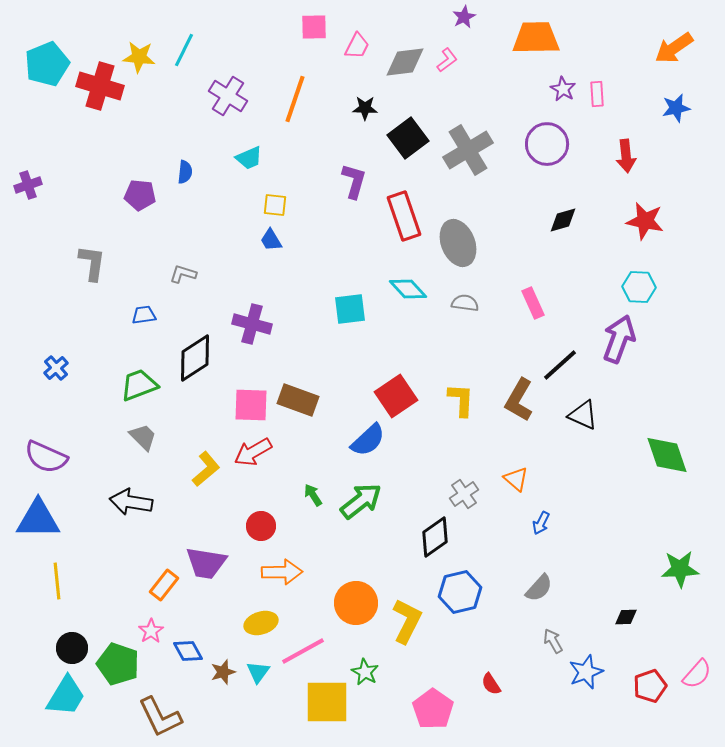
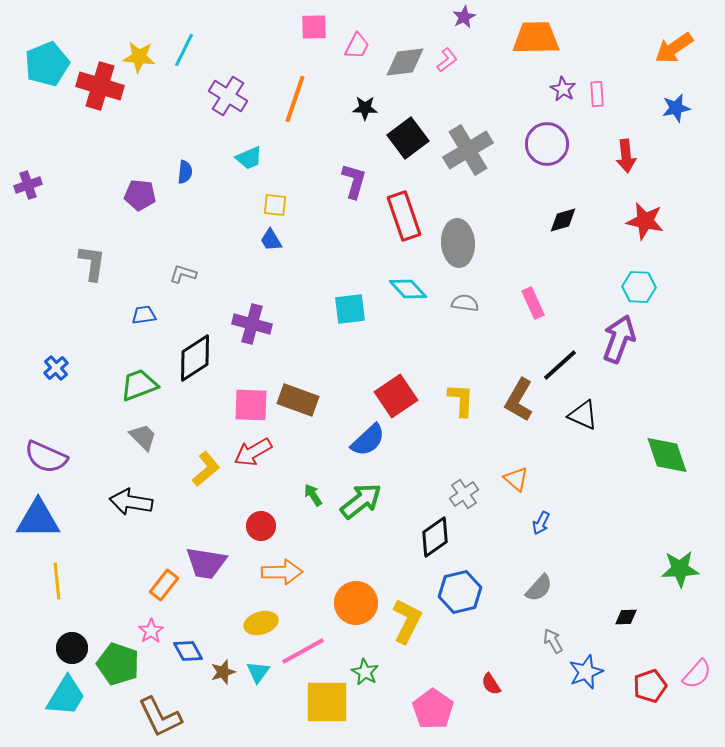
gray ellipse at (458, 243): rotated 18 degrees clockwise
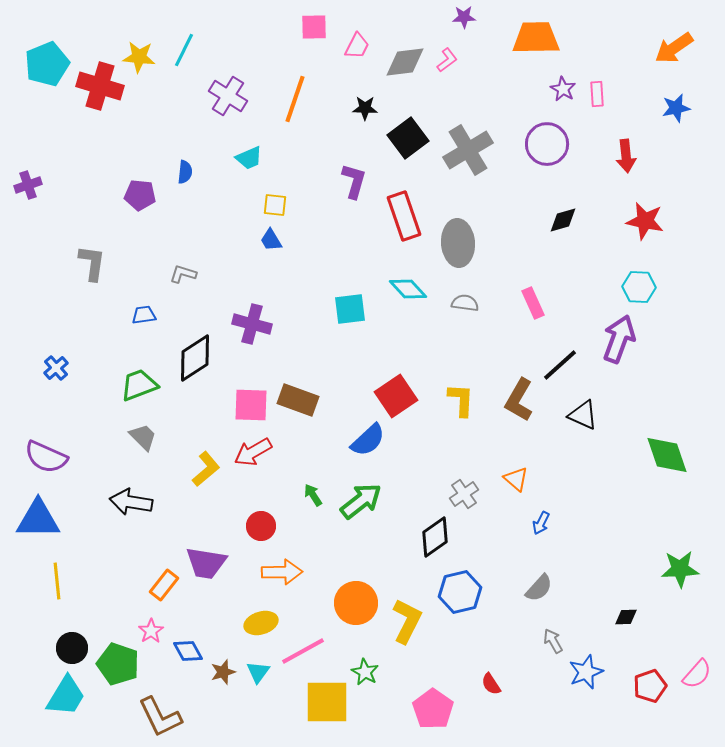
purple star at (464, 17): rotated 25 degrees clockwise
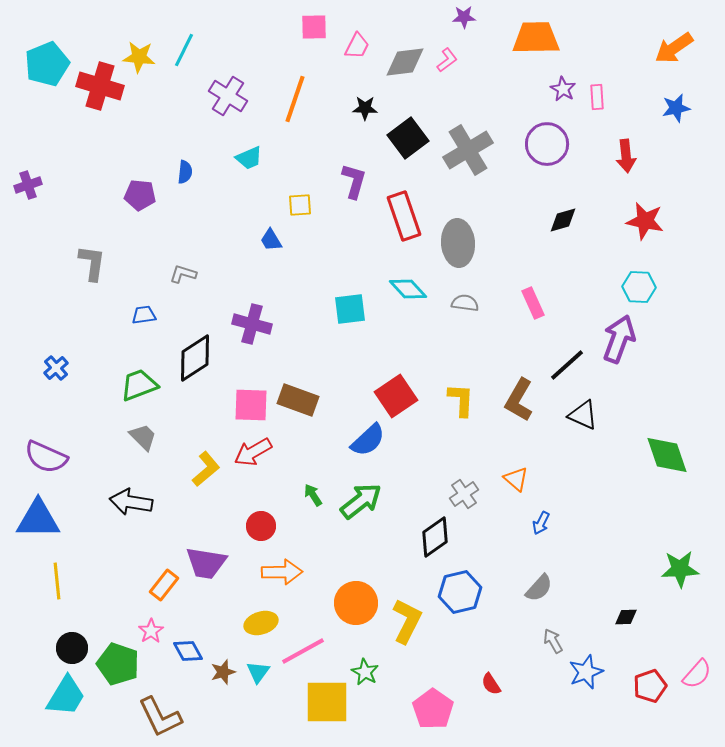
pink rectangle at (597, 94): moved 3 px down
yellow square at (275, 205): moved 25 px right; rotated 10 degrees counterclockwise
black line at (560, 365): moved 7 px right
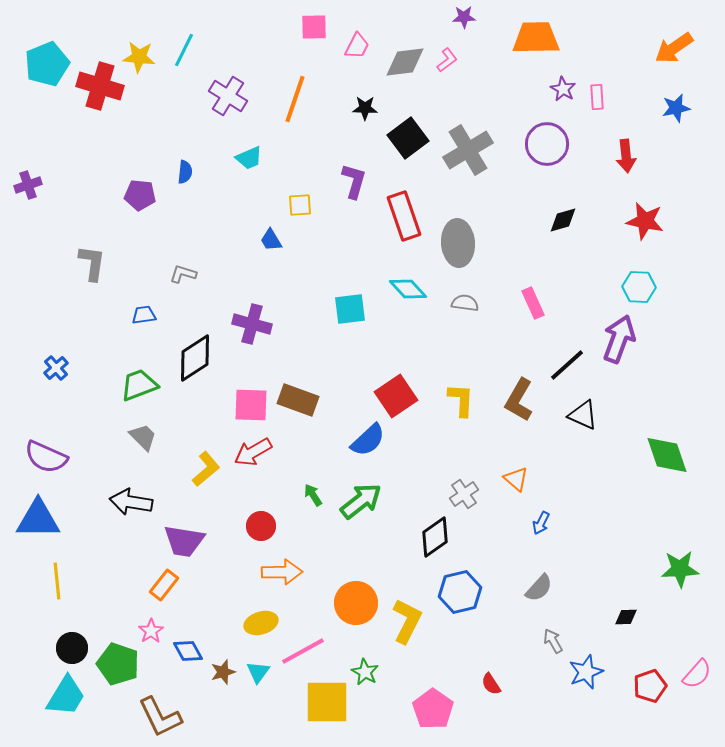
purple trapezoid at (206, 563): moved 22 px left, 22 px up
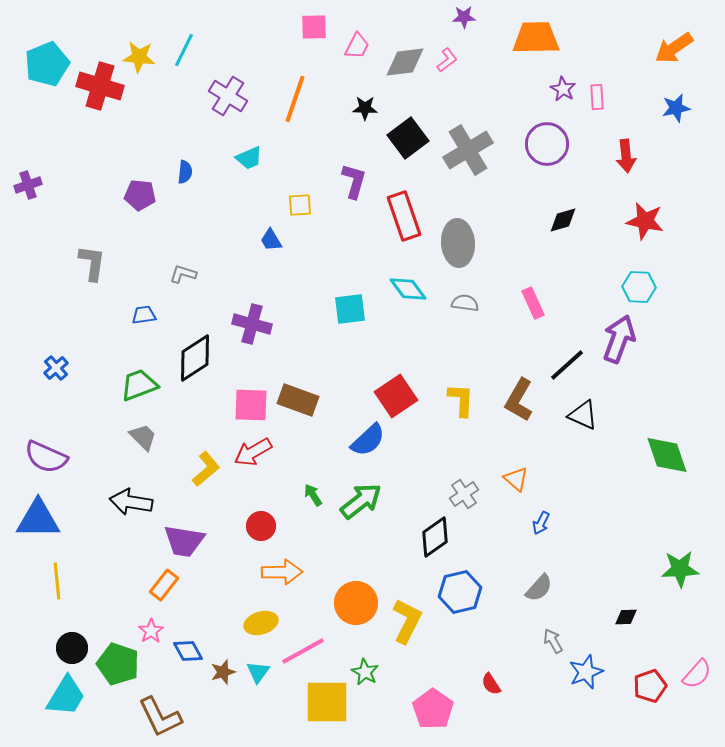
cyan diamond at (408, 289): rotated 6 degrees clockwise
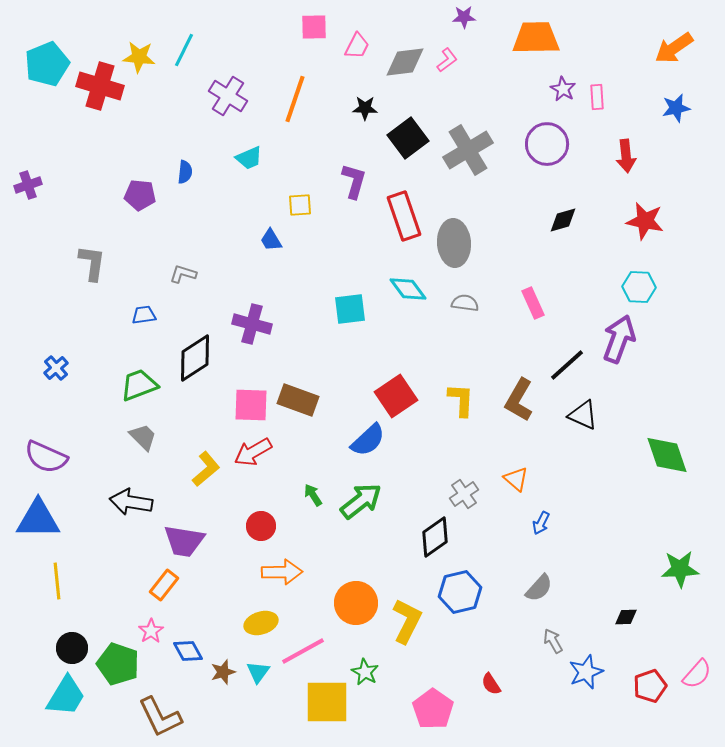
gray ellipse at (458, 243): moved 4 px left
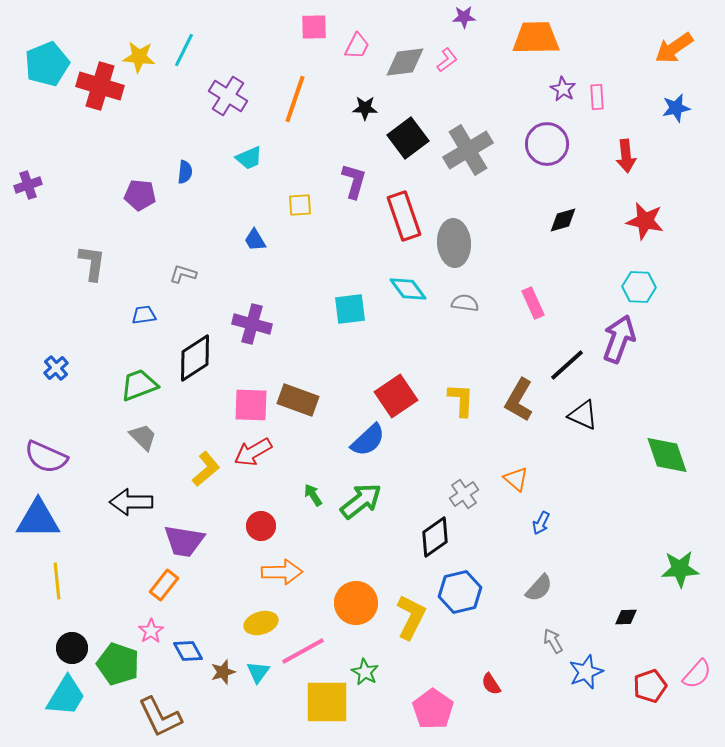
blue trapezoid at (271, 240): moved 16 px left
black arrow at (131, 502): rotated 9 degrees counterclockwise
yellow L-shape at (407, 621): moved 4 px right, 4 px up
